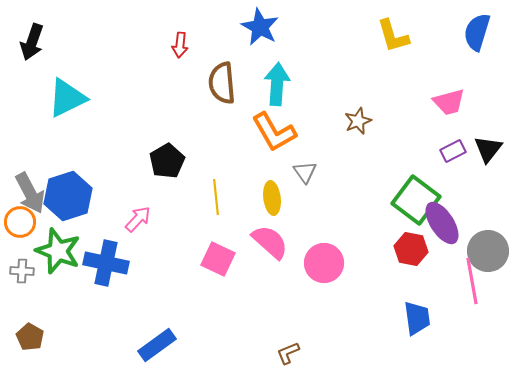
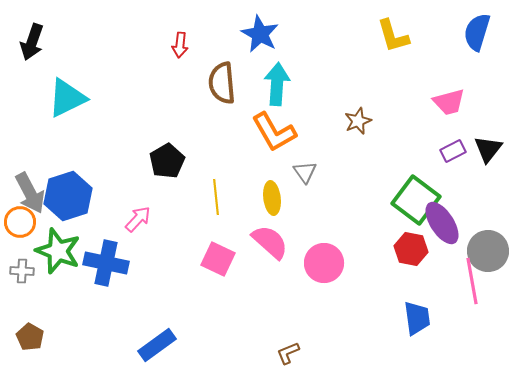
blue star: moved 7 px down
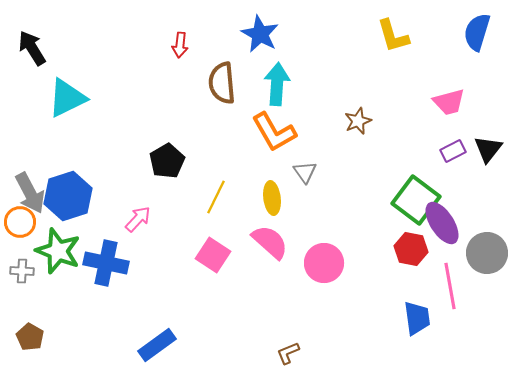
black arrow: moved 6 px down; rotated 129 degrees clockwise
yellow line: rotated 32 degrees clockwise
gray circle: moved 1 px left, 2 px down
pink square: moved 5 px left, 4 px up; rotated 8 degrees clockwise
pink line: moved 22 px left, 5 px down
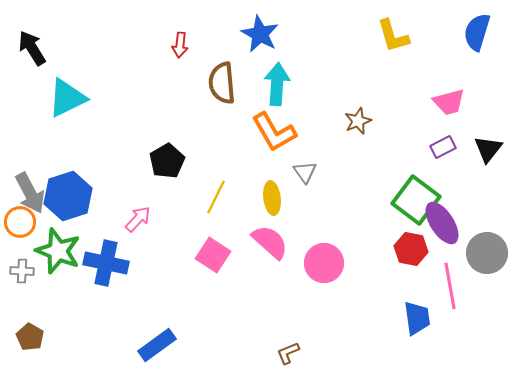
purple rectangle: moved 10 px left, 4 px up
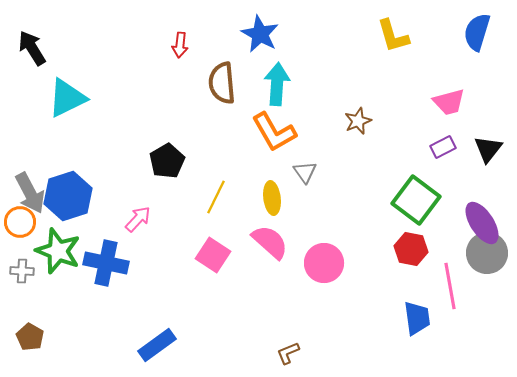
purple ellipse: moved 40 px right
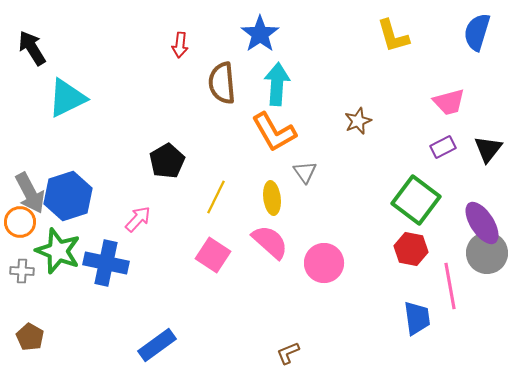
blue star: rotated 9 degrees clockwise
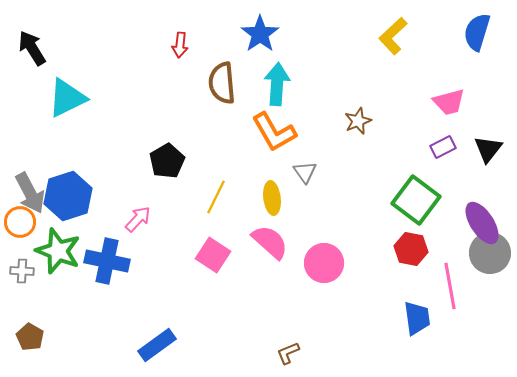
yellow L-shape: rotated 63 degrees clockwise
gray circle: moved 3 px right
blue cross: moved 1 px right, 2 px up
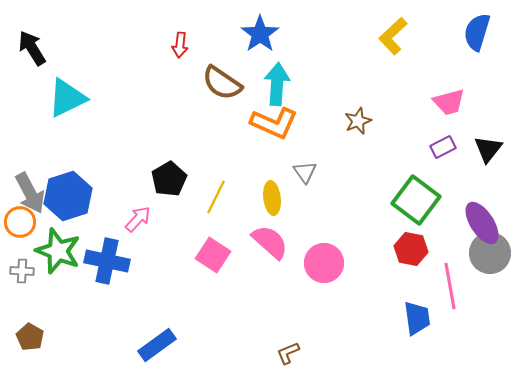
brown semicircle: rotated 51 degrees counterclockwise
orange L-shape: moved 9 px up; rotated 36 degrees counterclockwise
black pentagon: moved 2 px right, 18 px down
